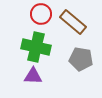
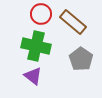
green cross: moved 1 px up
gray pentagon: rotated 25 degrees clockwise
purple triangle: rotated 36 degrees clockwise
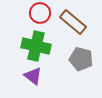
red circle: moved 1 px left, 1 px up
gray pentagon: rotated 20 degrees counterclockwise
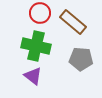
gray pentagon: rotated 10 degrees counterclockwise
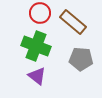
green cross: rotated 8 degrees clockwise
purple triangle: moved 4 px right
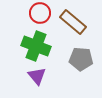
purple triangle: rotated 12 degrees clockwise
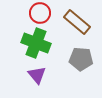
brown rectangle: moved 4 px right
green cross: moved 3 px up
purple triangle: moved 1 px up
